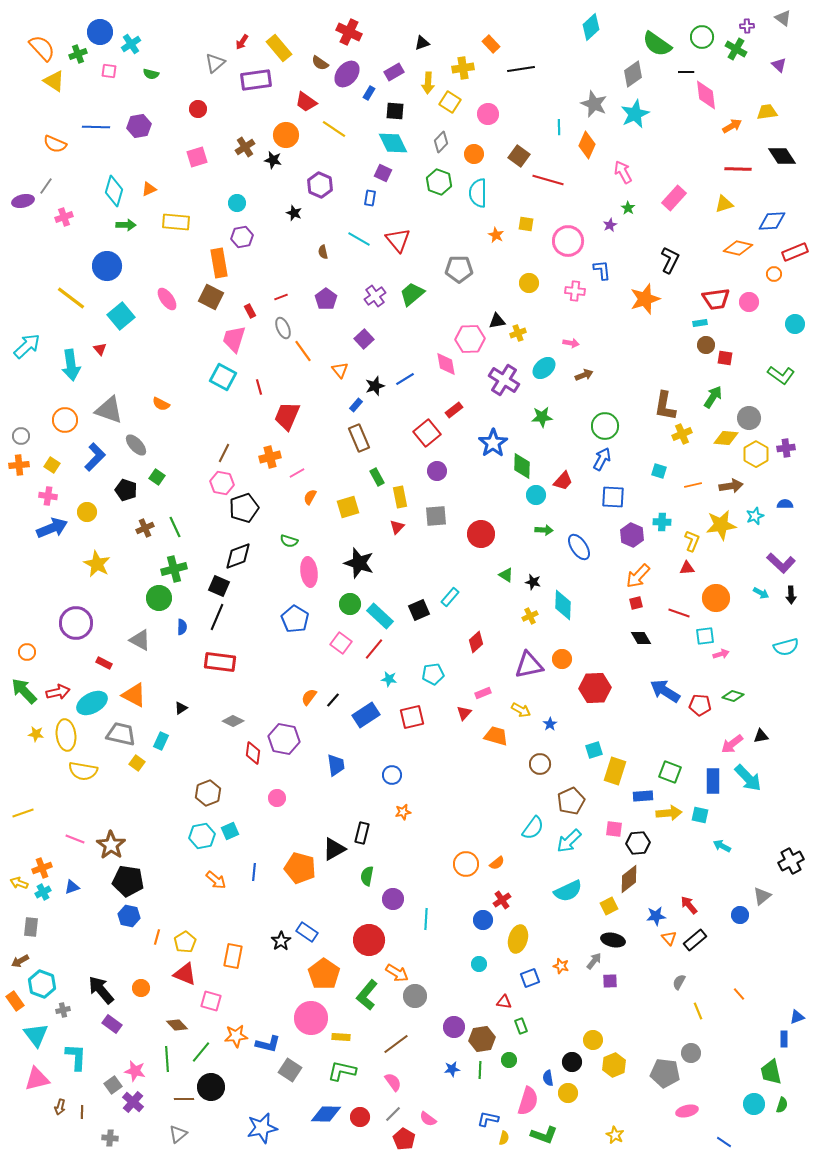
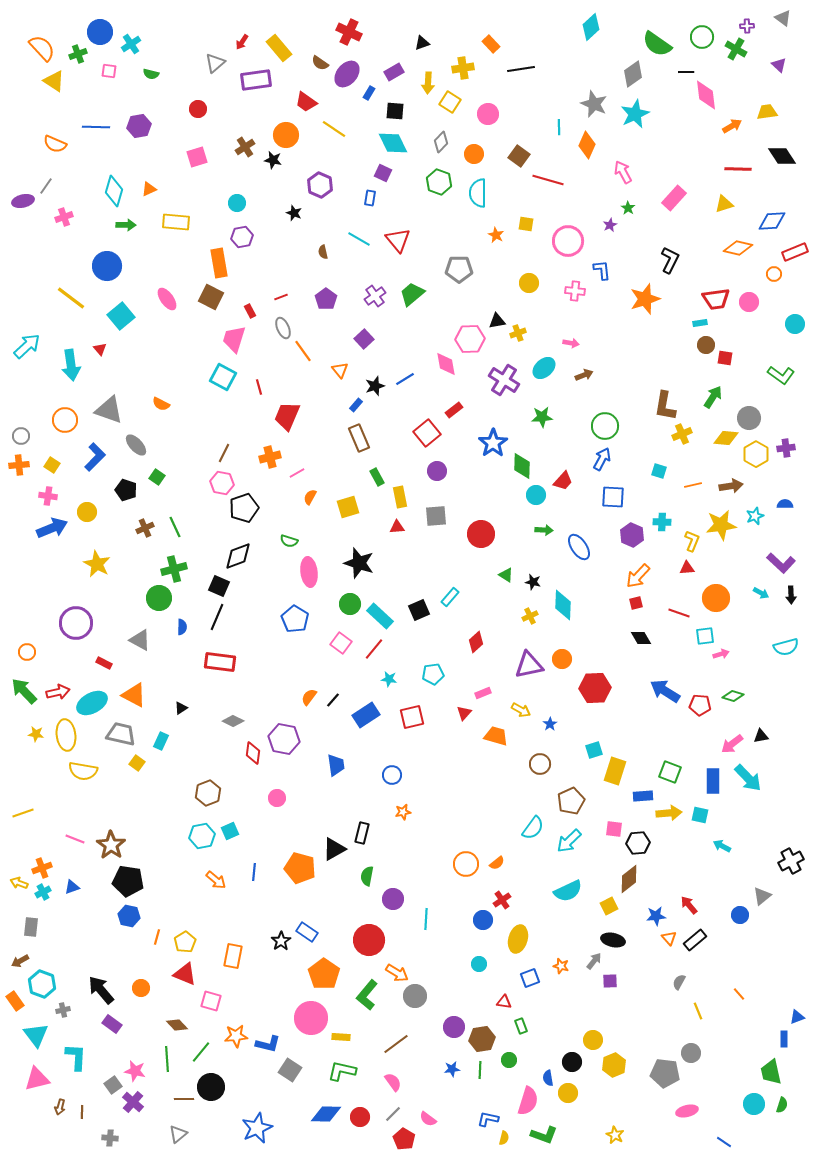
red triangle at (397, 527): rotated 42 degrees clockwise
blue star at (262, 1128): moved 5 px left; rotated 12 degrees counterclockwise
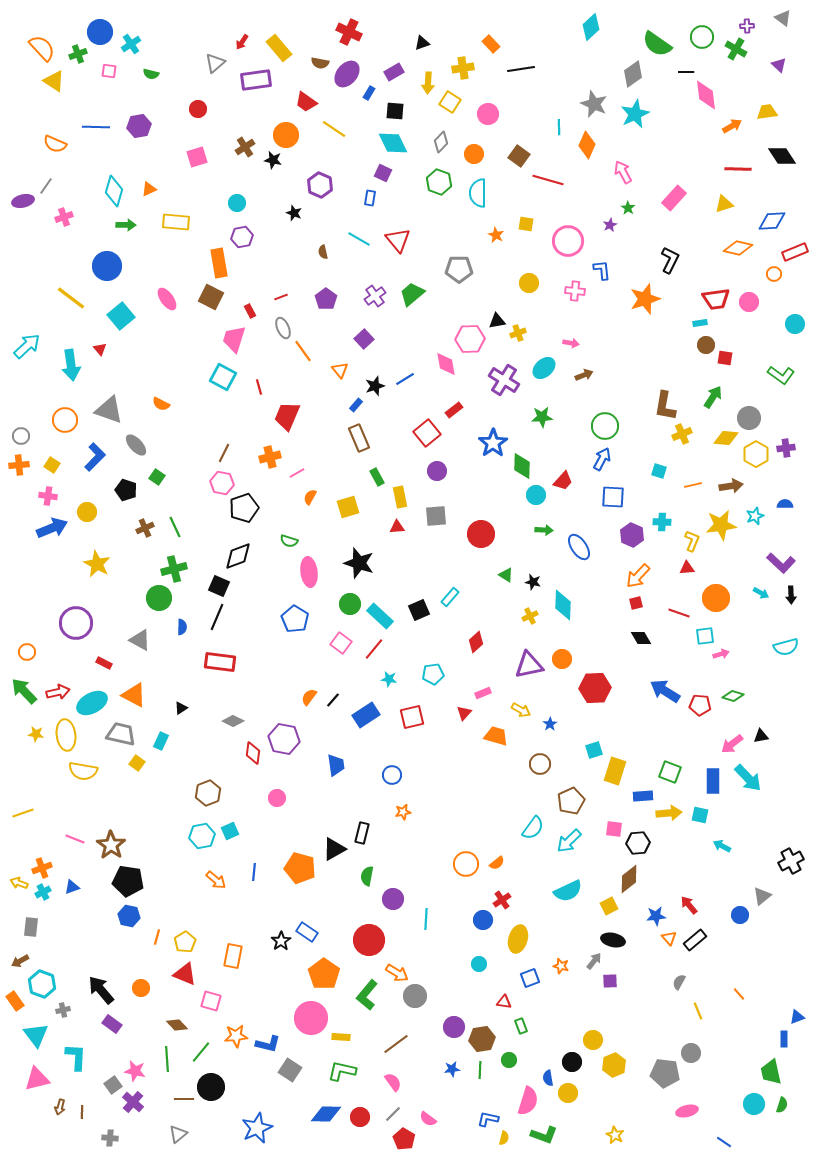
brown semicircle at (320, 63): rotated 24 degrees counterclockwise
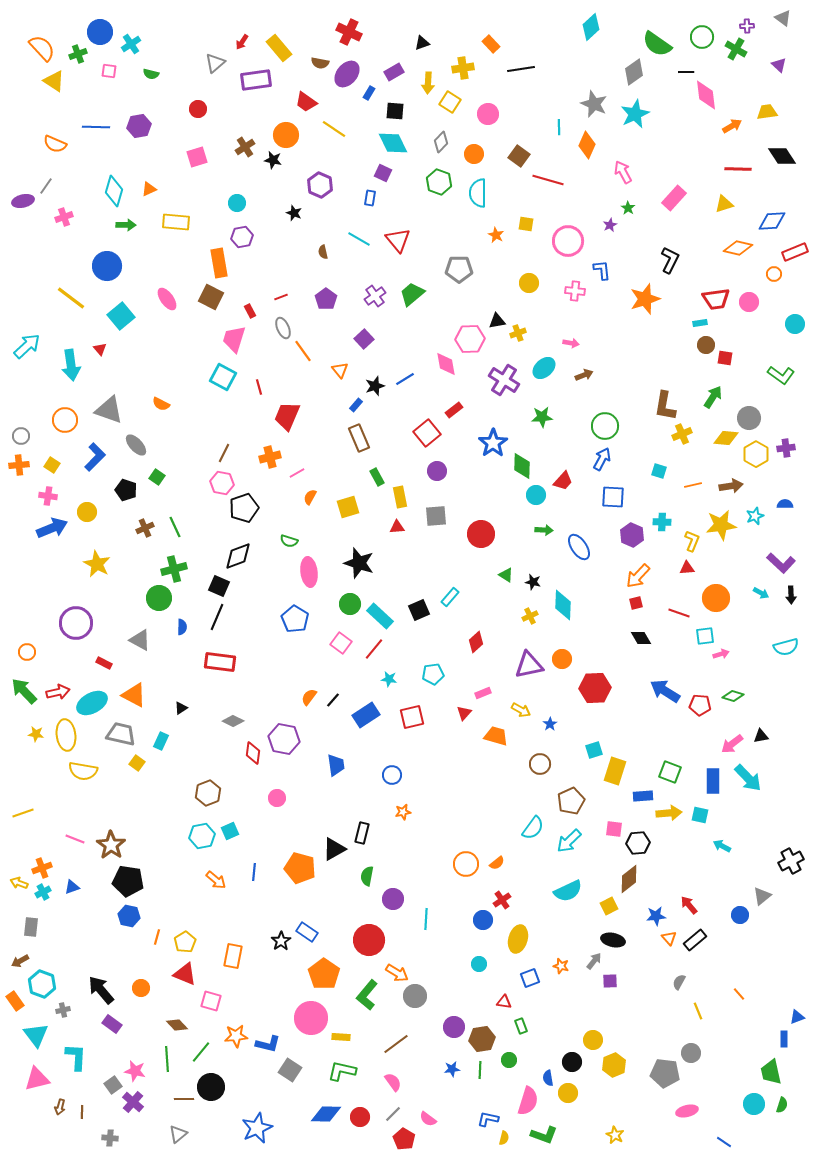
gray diamond at (633, 74): moved 1 px right, 2 px up
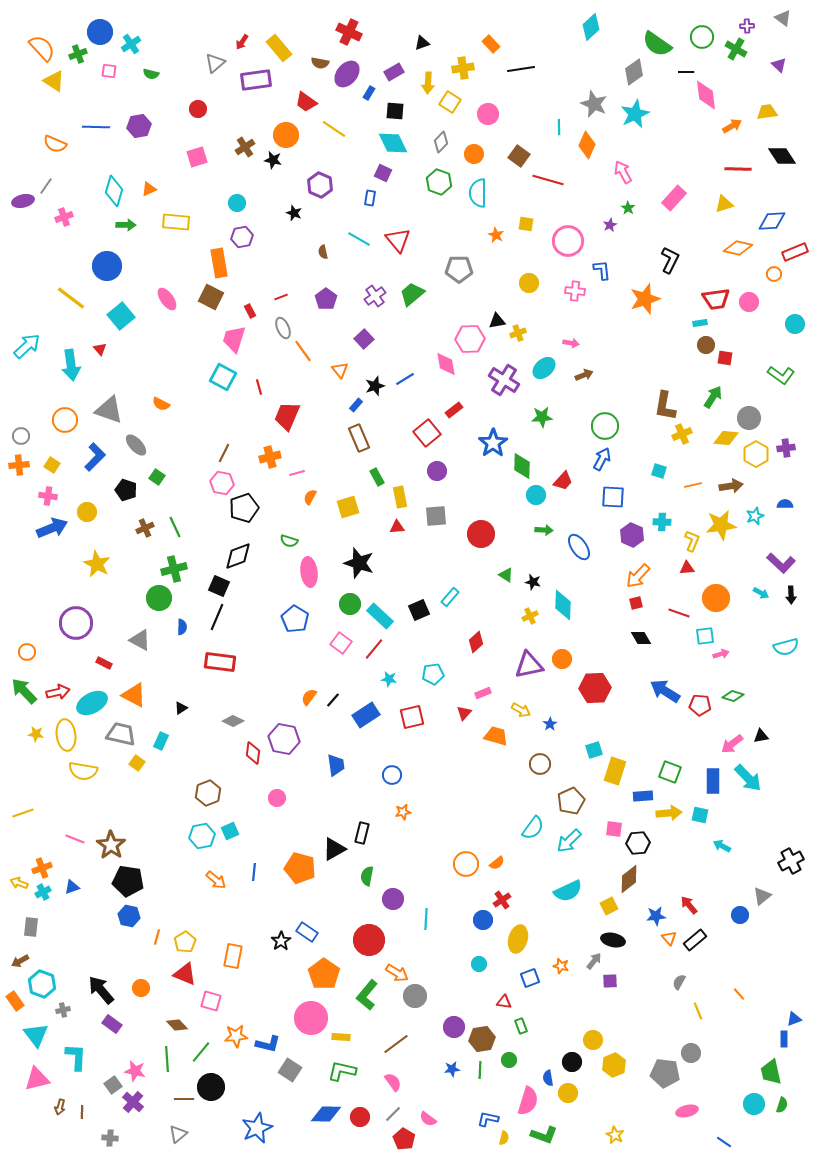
pink line at (297, 473): rotated 14 degrees clockwise
blue triangle at (797, 1017): moved 3 px left, 2 px down
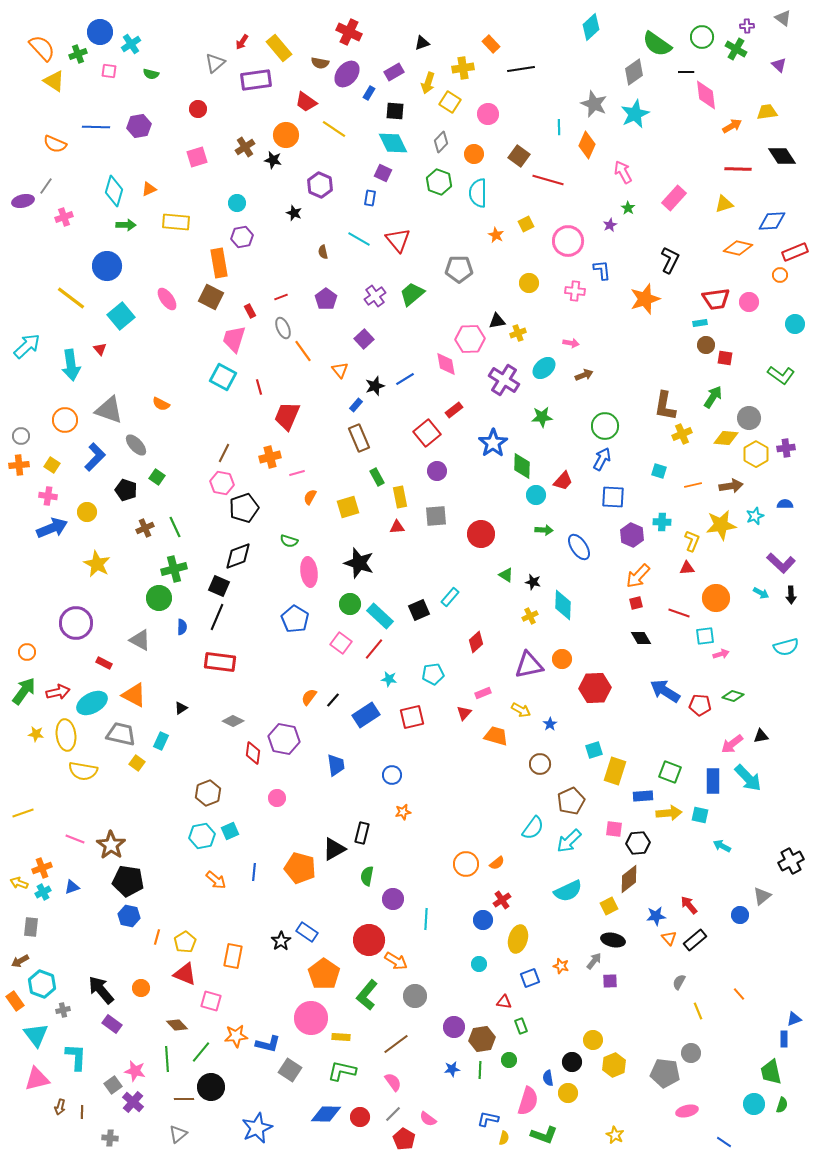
yellow arrow at (428, 83): rotated 15 degrees clockwise
yellow square at (526, 224): rotated 35 degrees counterclockwise
orange circle at (774, 274): moved 6 px right, 1 px down
green arrow at (24, 691): rotated 80 degrees clockwise
orange arrow at (397, 973): moved 1 px left, 12 px up
